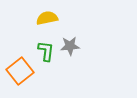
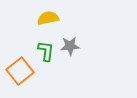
yellow semicircle: moved 1 px right
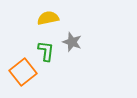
gray star: moved 2 px right, 4 px up; rotated 24 degrees clockwise
orange square: moved 3 px right, 1 px down
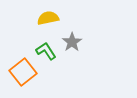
gray star: rotated 18 degrees clockwise
green L-shape: rotated 40 degrees counterclockwise
